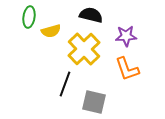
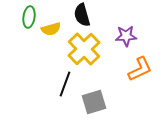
black semicircle: moved 9 px left; rotated 120 degrees counterclockwise
yellow semicircle: moved 2 px up
orange L-shape: moved 13 px right; rotated 96 degrees counterclockwise
gray square: rotated 30 degrees counterclockwise
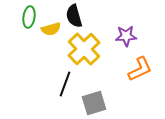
black semicircle: moved 8 px left, 1 px down
gray square: moved 1 px down
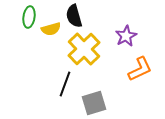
purple star: rotated 25 degrees counterclockwise
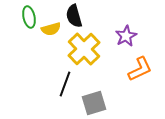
green ellipse: rotated 20 degrees counterclockwise
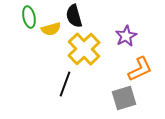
gray square: moved 30 px right, 5 px up
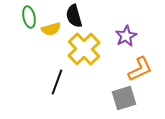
black line: moved 8 px left, 2 px up
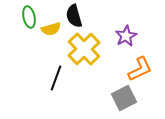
black line: moved 1 px left, 4 px up
gray square: rotated 10 degrees counterclockwise
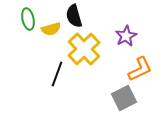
green ellipse: moved 1 px left, 2 px down
black line: moved 1 px right, 4 px up
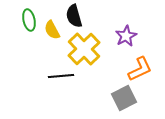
green ellipse: moved 1 px right, 1 px down
yellow semicircle: moved 1 px right, 1 px down; rotated 78 degrees clockwise
black line: moved 4 px right, 2 px down; rotated 65 degrees clockwise
